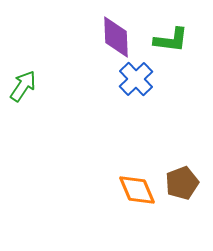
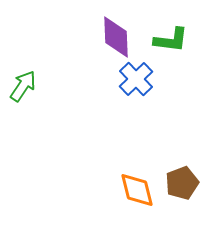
orange diamond: rotated 9 degrees clockwise
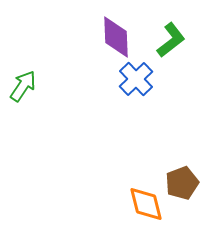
green L-shape: rotated 45 degrees counterclockwise
orange diamond: moved 9 px right, 14 px down
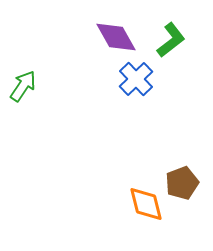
purple diamond: rotated 27 degrees counterclockwise
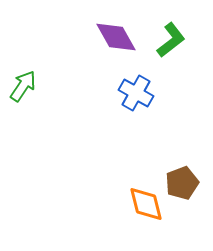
blue cross: moved 14 px down; rotated 16 degrees counterclockwise
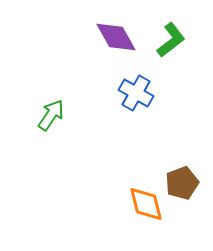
green arrow: moved 28 px right, 29 px down
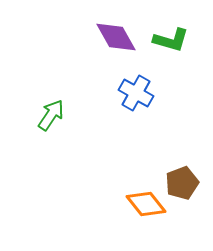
green L-shape: rotated 54 degrees clockwise
orange diamond: rotated 24 degrees counterclockwise
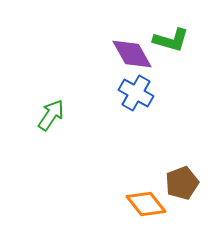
purple diamond: moved 16 px right, 17 px down
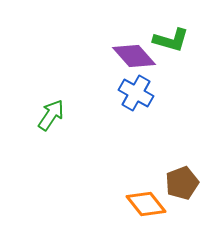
purple diamond: moved 2 px right, 2 px down; rotated 12 degrees counterclockwise
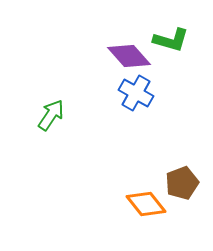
purple diamond: moved 5 px left
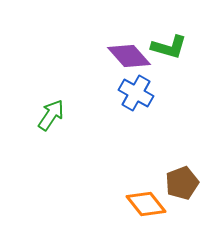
green L-shape: moved 2 px left, 7 px down
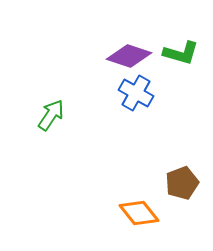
green L-shape: moved 12 px right, 6 px down
purple diamond: rotated 30 degrees counterclockwise
orange diamond: moved 7 px left, 9 px down
